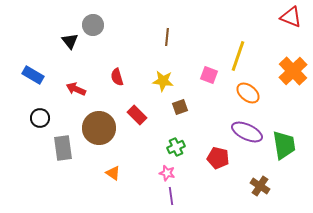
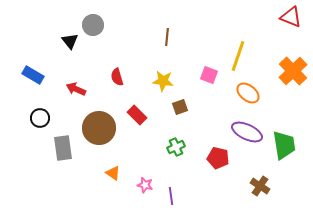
pink star: moved 22 px left, 12 px down
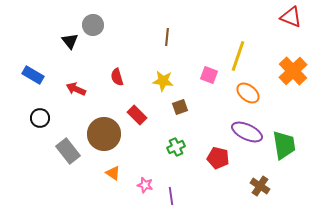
brown circle: moved 5 px right, 6 px down
gray rectangle: moved 5 px right, 3 px down; rotated 30 degrees counterclockwise
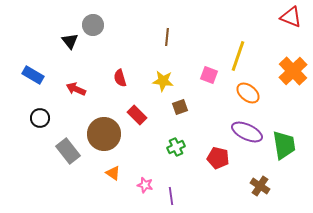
red semicircle: moved 3 px right, 1 px down
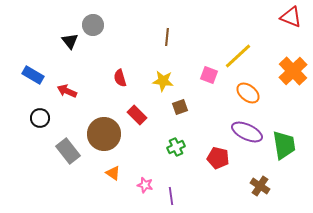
yellow line: rotated 28 degrees clockwise
red arrow: moved 9 px left, 2 px down
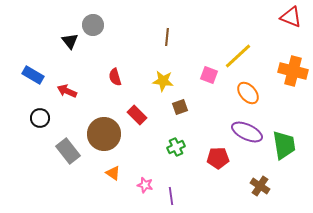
orange cross: rotated 32 degrees counterclockwise
red semicircle: moved 5 px left, 1 px up
orange ellipse: rotated 10 degrees clockwise
red pentagon: rotated 15 degrees counterclockwise
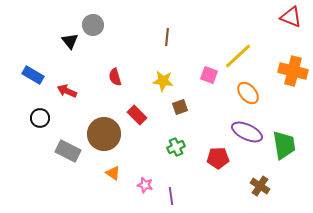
gray rectangle: rotated 25 degrees counterclockwise
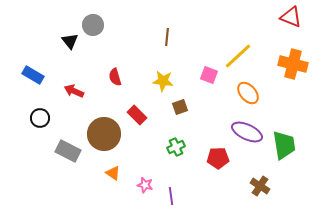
orange cross: moved 7 px up
red arrow: moved 7 px right
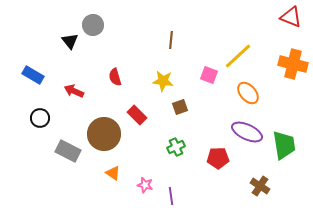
brown line: moved 4 px right, 3 px down
